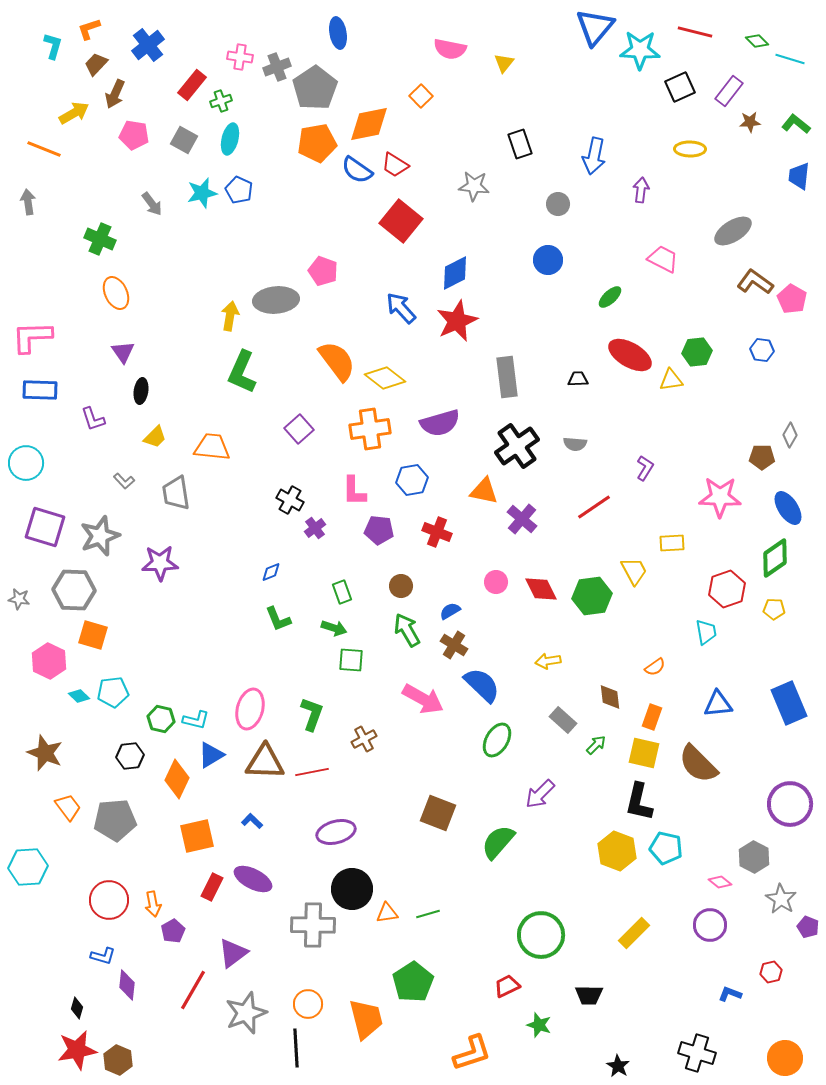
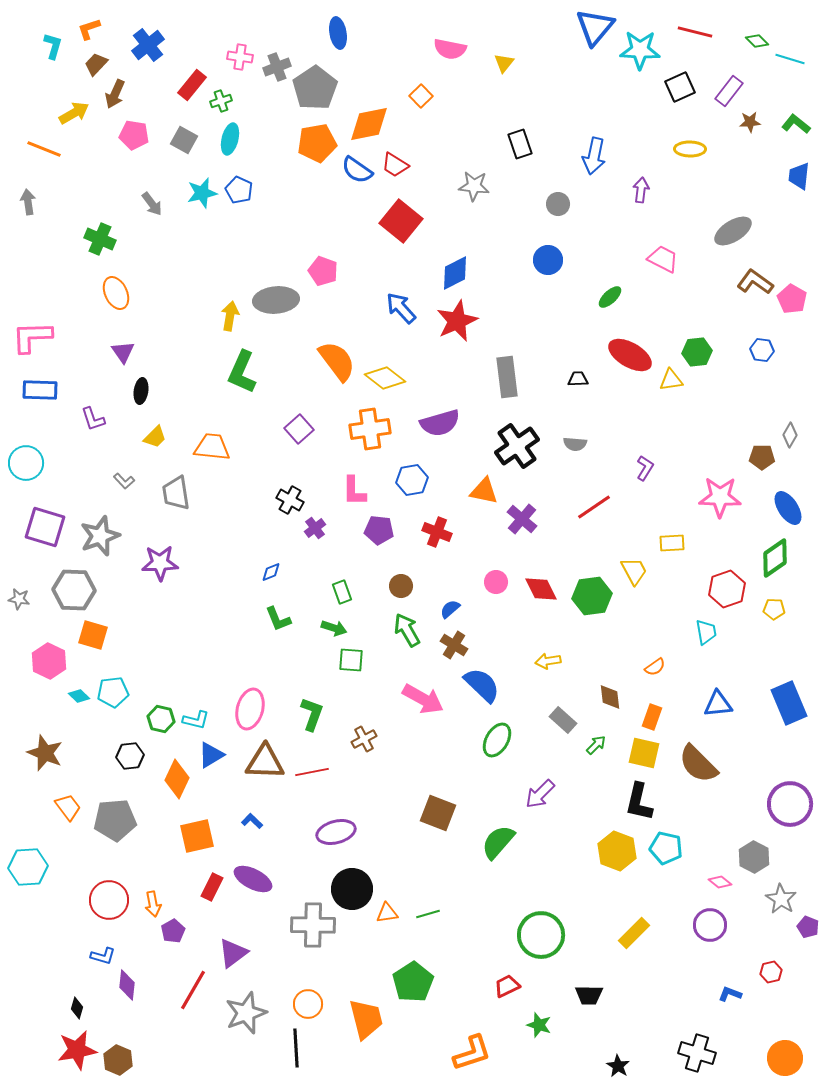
blue semicircle at (450, 611): moved 2 px up; rotated 10 degrees counterclockwise
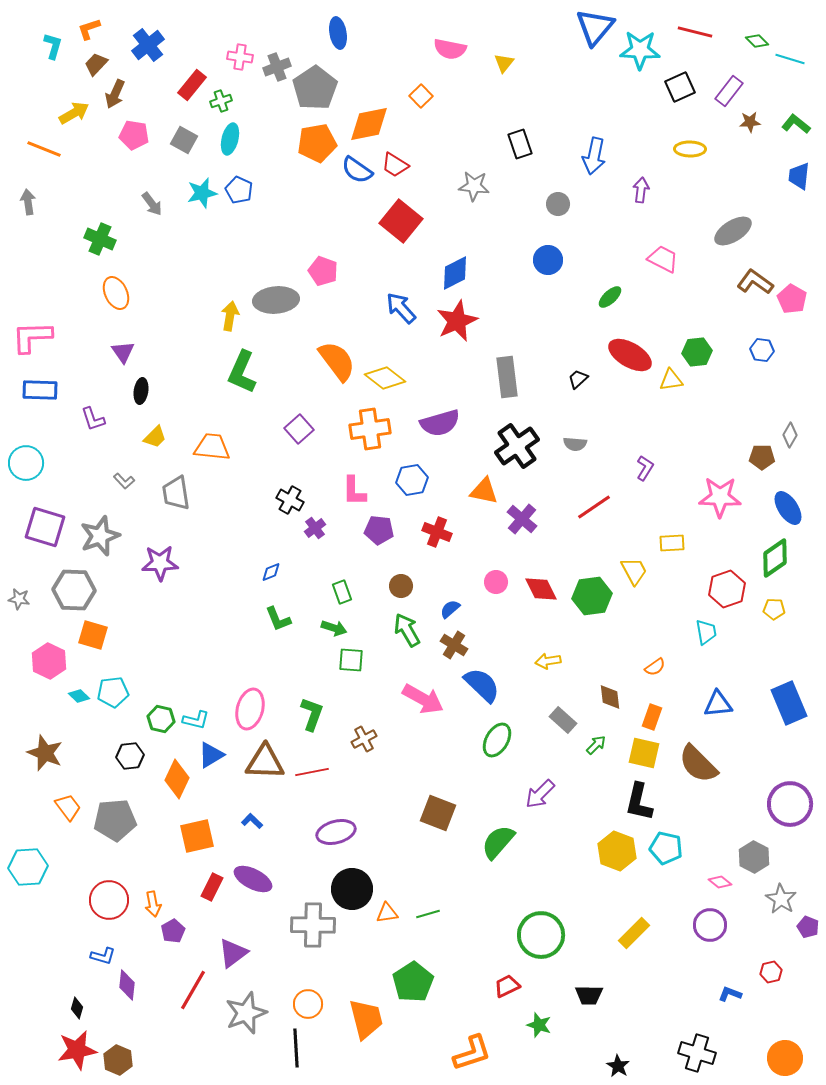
black trapezoid at (578, 379): rotated 40 degrees counterclockwise
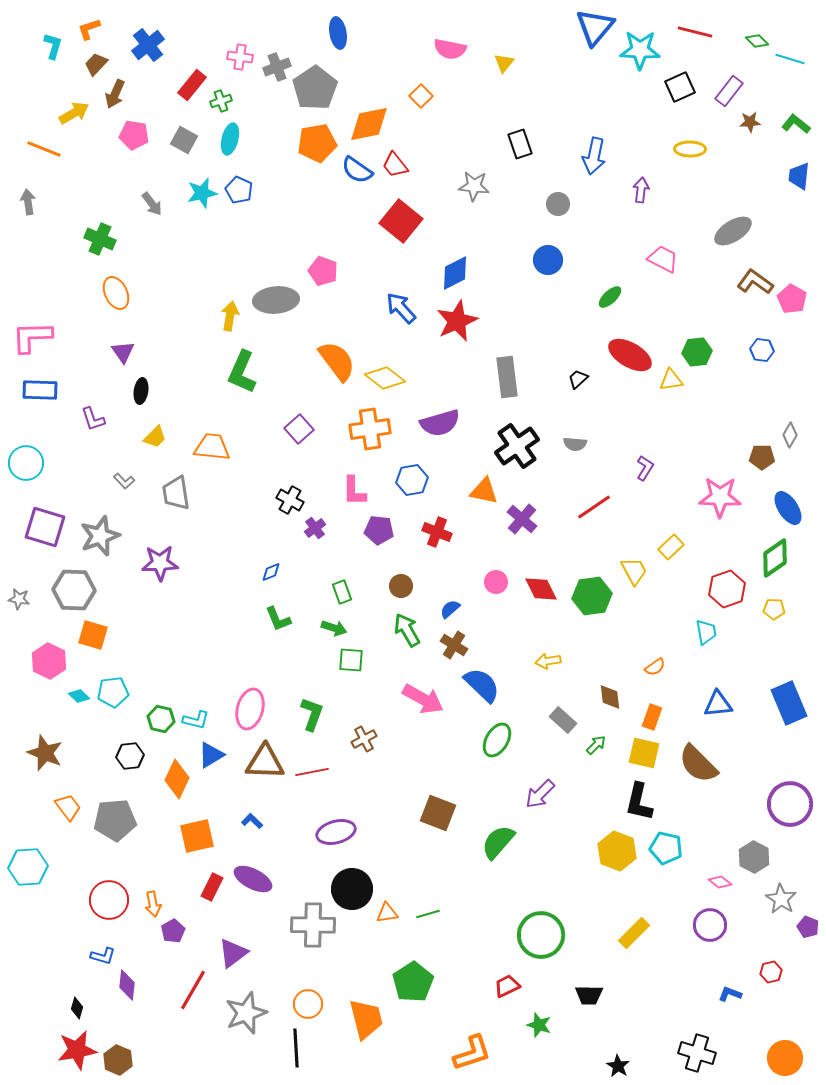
red trapezoid at (395, 165): rotated 20 degrees clockwise
yellow rectangle at (672, 543): moved 1 px left, 4 px down; rotated 40 degrees counterclockwise
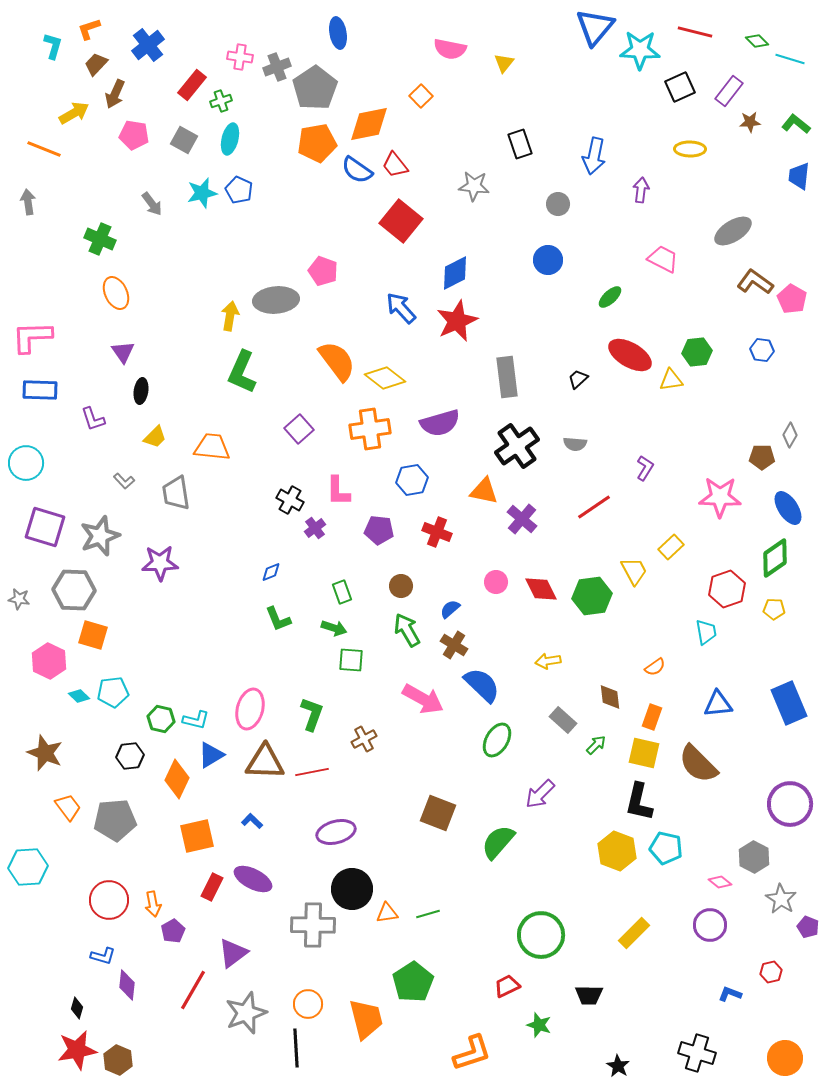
pink L-shape at (354, 491): moved 16 px left
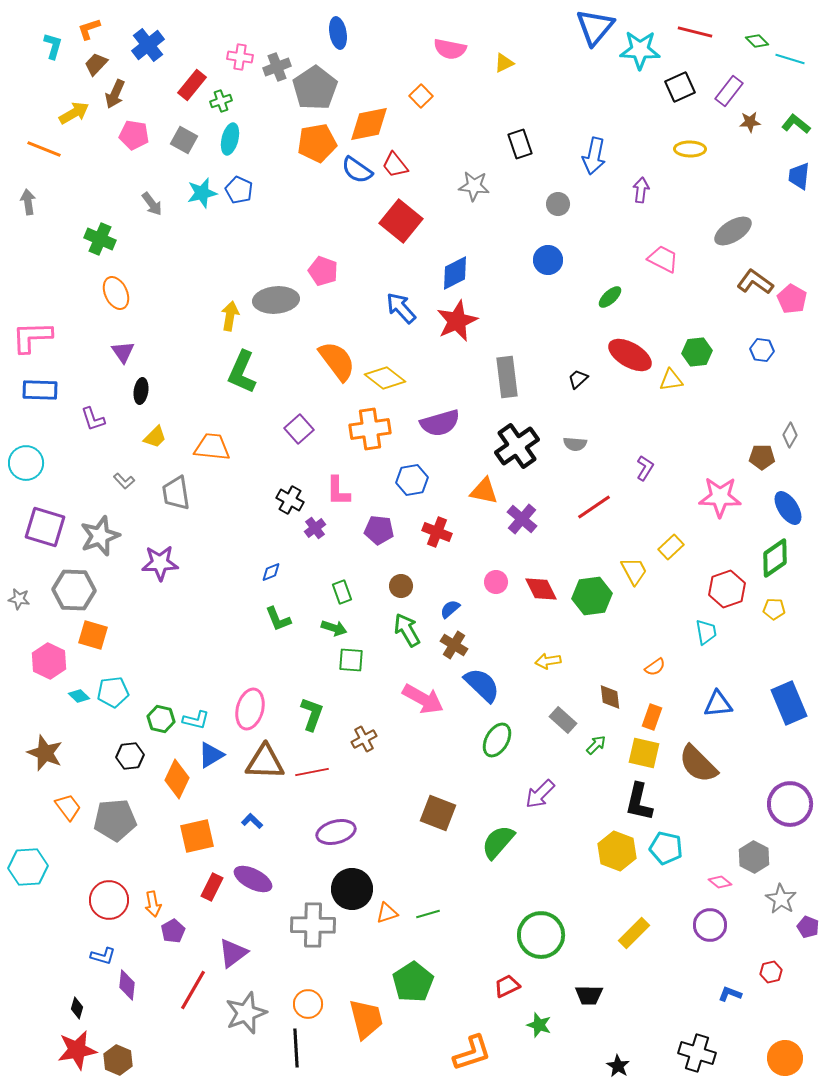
yellow triangle at (504, 63): rotated 25 degrees clockwise
orange triangle at (387, 913): rotated 10 degrees counterclockwise
